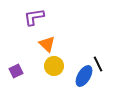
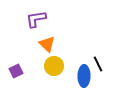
purple L-shape: moved 2 px right, 2 px down
blue ellipse: rotated 30 degrees counterclockwise
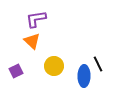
orange triangle: moved 15 px left, 3 px up
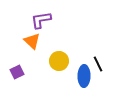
purple L-shape: moved 5 px right, 1 px down
yellow circle: moved 5 px right, 5 px up
purple square: moved 1 px right, 1 px down
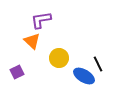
yellow circle: moved 3 px up
blue ellipse: rotated 60 degrees counterclockwise
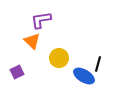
black line: rotated 42 degrees clockwise
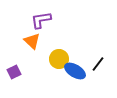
yellow circle: moved 1 px down
black line: rotated 21 degrees clockwise
purple square: moved 3 px left
blue ellipse: moved 9 px left, 5 px up
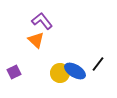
purple L-shape: moved 1 px right, 1 px down; rotated 60 degrees clockwise
orange triangle: moved 4 px right, 1 px up
yellow circle: moved 1 px right, 14 px down
